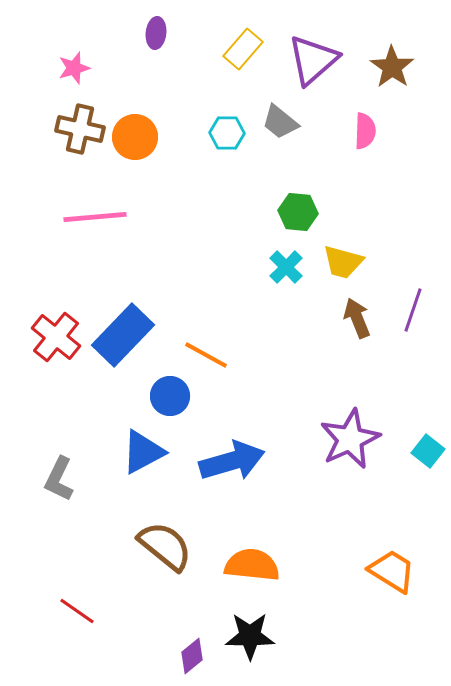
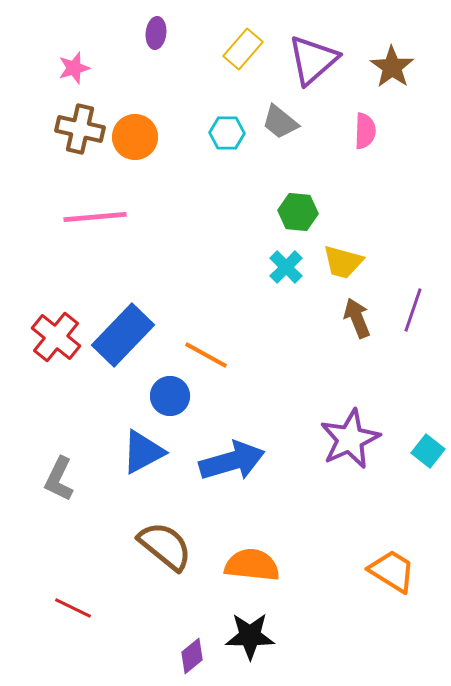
red line: moved 4 px left, 3 px up; rotated 9 degrees counterclockwise
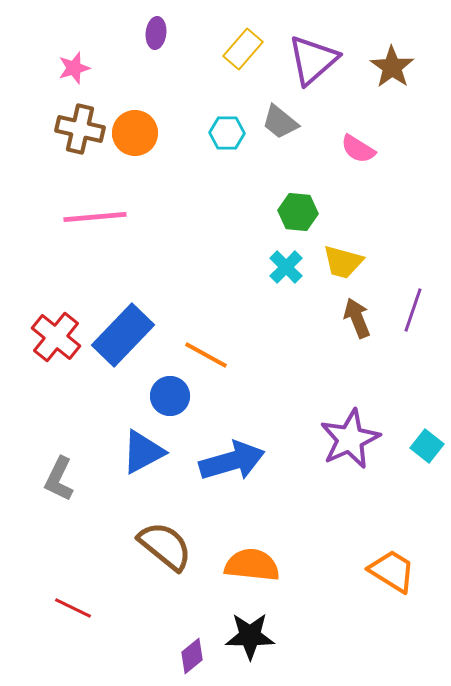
pink semicircle: moved 7 px left, 18 px down; rotated 120 degrees clockwise
orange circle: moved 4 px up
cyan square: moved 1 px left, 5 px up
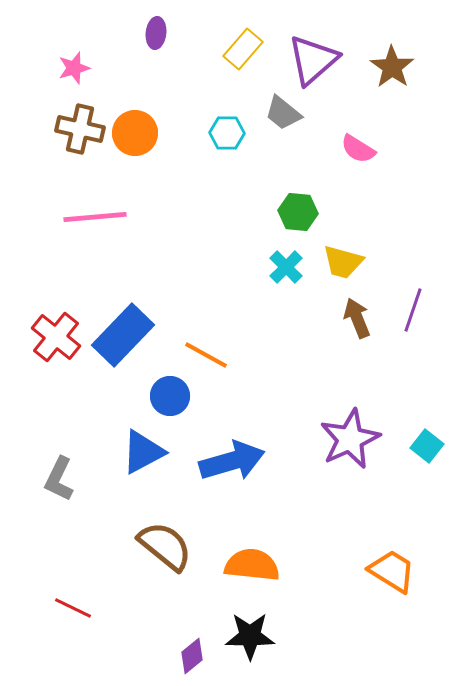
gray trapezoid: moved 3 px right, 9 px up
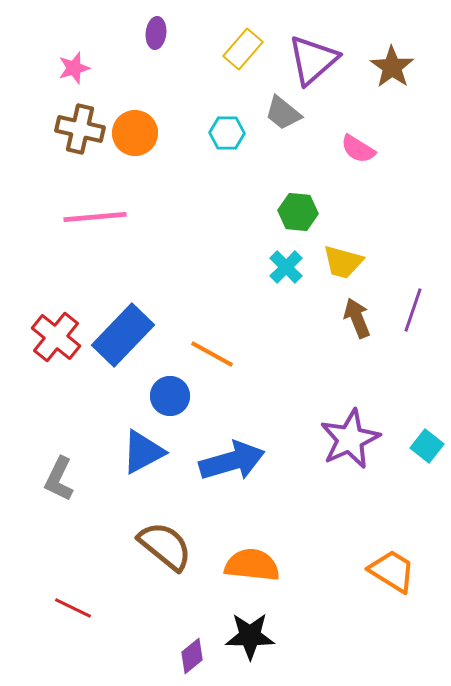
orange line: moved 6 px right, 1 px up
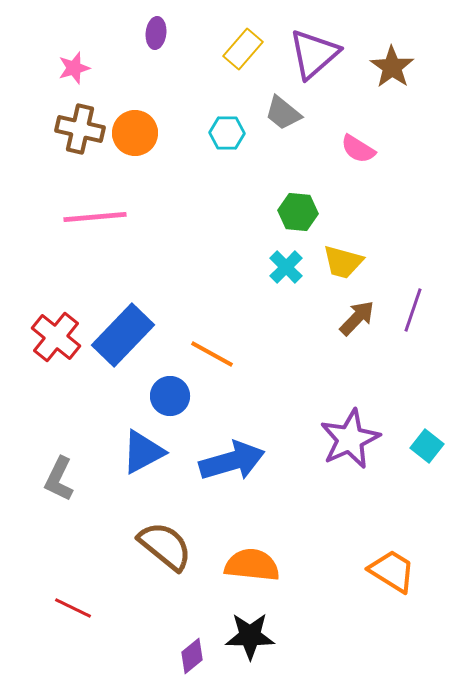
purple triangle: moved 1 px right, 6 px up
brown arrow: rotated 66 degrees clockwise
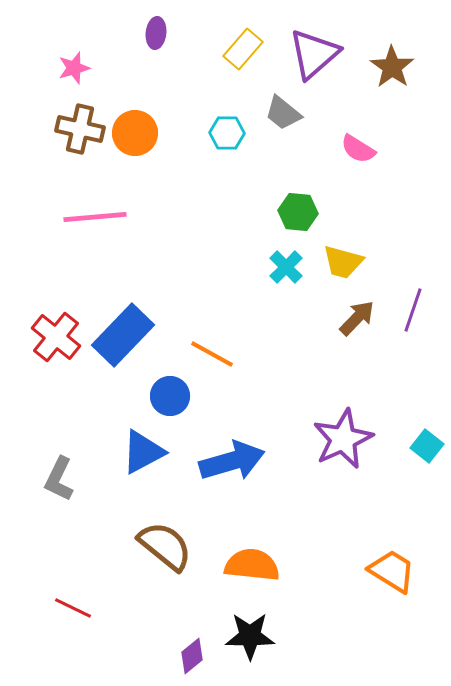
purple star: moved 7 px left
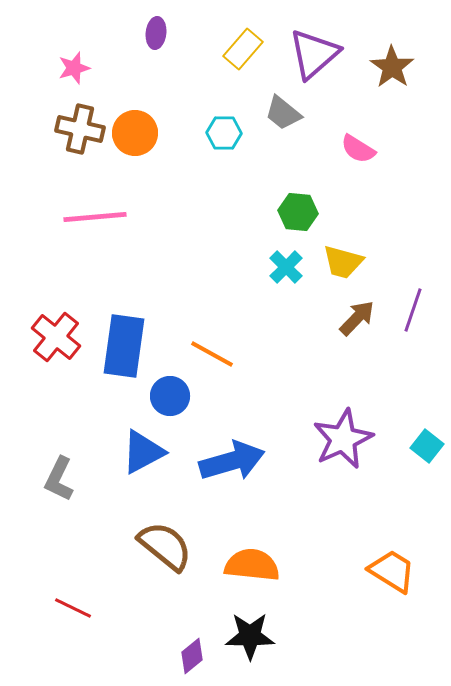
cyan hexagon: moved 3 px left
blue rectangle: moved 1 px right, 11 px down; rotated 36 degrees counterclockwise
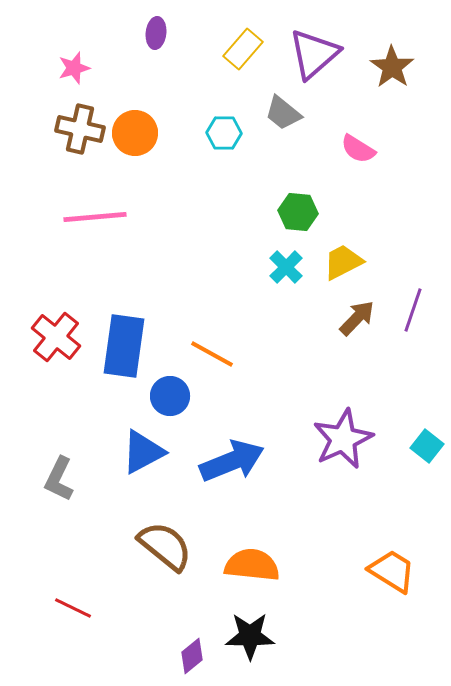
yellow trapezoid: rotated 138 degrees clockwise
blue arrow: rotated 6 degrees counterclockwise
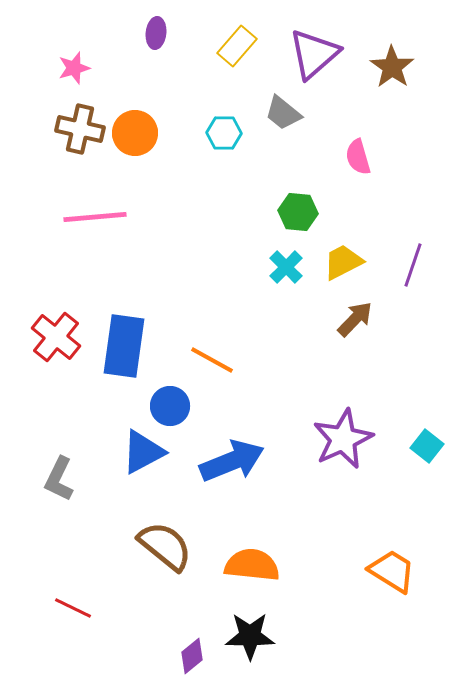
yellow rectangle: moved 6 px left, 3 px up
pink semicircle: moved 8 px down; rotated 42 degrees clockwise
purple line: moved 45 px up
brown arrow: moved 2 px left, 1 px down
orange line: moved 6 px down
blue circle: moved 10 px down
